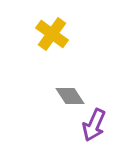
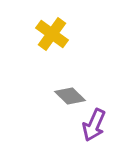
gray diamond: rotated 12 degrees counterclockwise
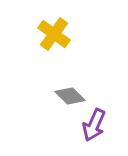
yellow cross: moved 2 px right
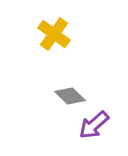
purple arrow: rotated 24 degrees clockwise
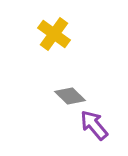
purple arrow: rotated 92 degrees clockwise
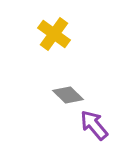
gray diamond: moved 2 px left, 1 px up
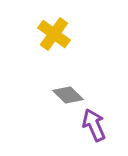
purple arrow: rotated 16 degrees clockwise
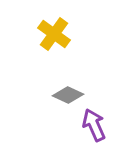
gray diamond: rotated 20 degrees counterclockwise
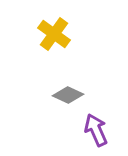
purple arrow: moved 2 px right, 5 px down
